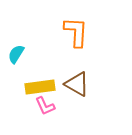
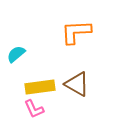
orange L-shape: rotated 96 degrees counterclockwise
cyan semicircle: rotated 18 degrees clockwise
pink L-shape: moved 11 px left, 3 px down
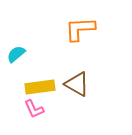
orange L-shape: moved 4 px right, 3 px up
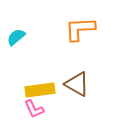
cyan semicircle: moved 17 px up
yellow rectangle: moved 3 px down
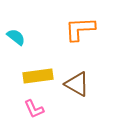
cyan semicircle: rotated 78 degrees clockwise
yellow rectangle: moved 2 px left, 14 px up
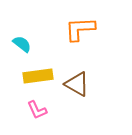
cyan semicircle: moved 6 px right, 7 px down
pink L-shape: moved 3 px right, 1 px down
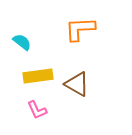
cyan semicircle: moved 2 px up
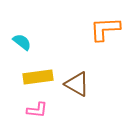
orange L-shape: moved 25 px right
yellow rectangle: moved 1 px down
pink L-shape: rotated 60 degrees counterclockwise
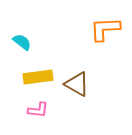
pink L-shape: moved 1 px right
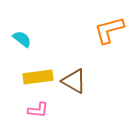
orange L-shape: moved 4 px right, 1 px down; rotated 12 degrees counterclockwise
cyan semicircle: moved 3 px up
brown triangle: moved 3 px left, 3 px up
